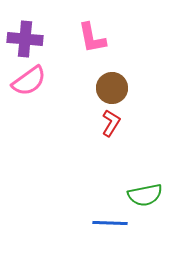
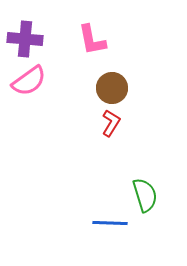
pink L-shape: moved 2 px down
green semicircle: rotated 96 degrees counterclockwise
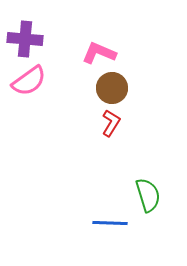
pink L-shape: moved 7 px right, 13 px down; rotated 124 degrees clockwise
green semicircle: moved 3 px right
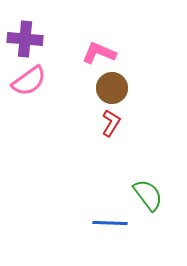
green semicircle: rotated 20 degrees counterclockwise
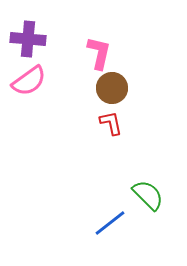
purple cross: moved 3 px right
pink L-shape: rotated 80 degrees clockwise
red L-shape: rotated 44 degrees counterclockwise
green semicircle: rotated 8 degrees counterclockwise
blue line: rotated 40 degrees counterclockwise
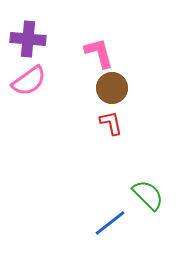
pink L-shape: rotated 28 degrees counterclockwise
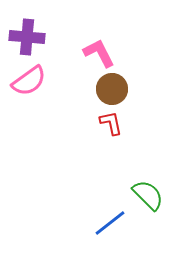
purple cross: moved 1 px left, 2 px up
pink L-shape: rotated 12 degrees counterclockwise
brown circle: moved 1 px down
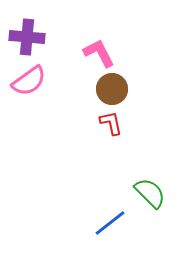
green semicircle: moved 2 px right, 2 px up
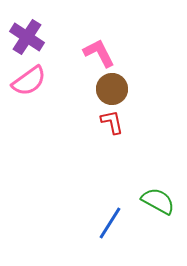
purple cross: rotated 28 degrees clockwise
red L-shape: moved 1 px right, 1 px up
green semicircle: moved 8 px right, 8 px down; rotated 16 degrees counterclockwise
blue line: rotated 20 degrees counterclockwise
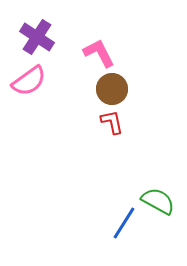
purple cross: moved 10 px right
blue line: moved 14 px right
